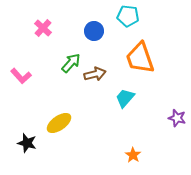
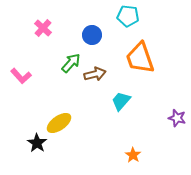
blue circle: moved 2 px left, 4 px down
cyan trapezoid: moved 4 px left, 3 px down
black star: moved 10 px right; rotated 18 degrees clockwise
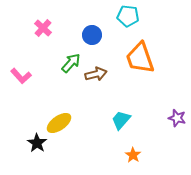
brown arrow: moved 1 px right
cyan trapezoid: moved 19 px down
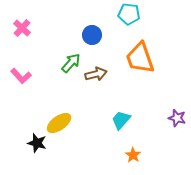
cyan pentagon: moved 1 px right, 2 px up
pink cross: moved 21 px left
black star: rotated 18 degrees counterclockwise
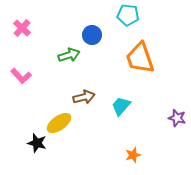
cyan pentagon: moved 1 px left, 1 px down
green arrow: moved 2 px left, 8 px up; rotated 30 degrees clockwise
brown arrow: moved 12 px left, 23 px down
cyan trapezoid: moved 14 px up
orange star: rotated 21 degrees clockwise
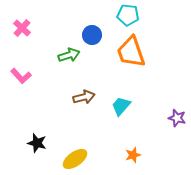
orange trapezoid: moved 9 px left, 6 px up
yellow ellipse: moved 16 px right, 36 px down
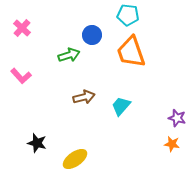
orange star: moved 39 px right, 11 px up; rotated 28 degrees clockwise
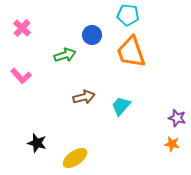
green arrow: moved 4 px left
yellow ellipse: moved 1 px up
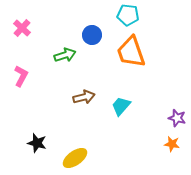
pink L-shape: rotated 110 degrees counterclockwise
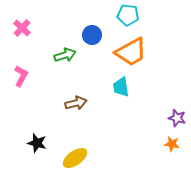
orange trapezoid: rotated 100 degrees counterclockwise
brown arrow: moved 8 px left, 6 px down
cyan trapezoid: moved 19 px up; rotated 50 degrees counterclockwise
